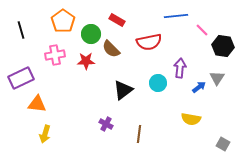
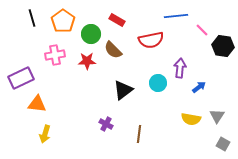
black line: moved 11 px right, 12 px up
red semicircle: moved 2 px right, 2 px up
brown semicircle: moved 2 px right, 1 px down
red star: moved 1 px right
gray triangle: moved 38 px down
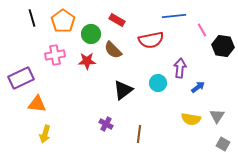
blue line: moved 2 px left
pink line: rotated 16 degrees clockwise
blue arrow: moved 1 px left
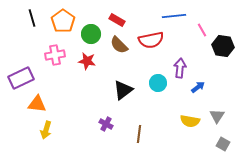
brown semicircle: moved 6 px right, 5 px up
red star: rotated 12 degrees clockwise
yellow semicircle: moved 1 px left, 2 px down
yellow arrow: moved 1 px right, 4 px up
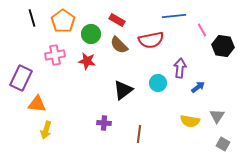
purple rectangle: rotated 40 degrees counterclockwise
purple cross: moved 2 px left, 1 px up; rotated 24 degrees counterclockwise
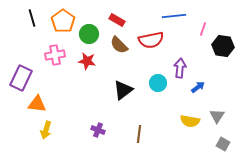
pink line: moved 1 px right, 1 px up; rotated 48 degrees clockwise
green circle: moved 2 px left
purple cross: moved 6 px left, 7 px down; rotated 16 degrees clockwise
